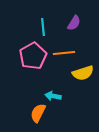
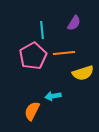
cyan line: moved 1 px left, 3 px down
cyan arrow: rotated 21 degrees counterclockwise
orange semicircle: moved 6 px left, 2 px up
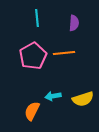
purple semicircle: rotated 28 degrees counterclockwise
cyan line: moved 5 px left, 12 px up
yellow semicircle: moved 26 px down
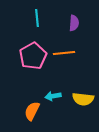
yellow semicircle: rotated 25 degrees clockwise
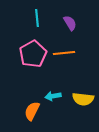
purple semicircle: moved 4 px left; rotated 35 degrees counterclockwise
pink pentagon: moved 2 px up
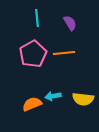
orange semicircle: moved 7 px up; rotated 42 degrees clockwise
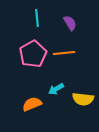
cyan arrow: moved 3 px right, 7 px up; rotated 21 degrees counterclockwise
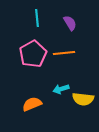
cyan arrow: moved 5 px right; rotated 14 degrees clockwise
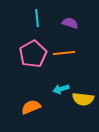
purple semicircle: rotated 42 degrees counterclockwise
orange semicircle: moved 1 px left, 3 px down
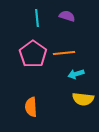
purple semicircle: moved 3 px left, 7 px up
pink pentagon: rotated 8 degrees counterclockwise
cyan arrow: moved 15 px right, 15 px up
orange semicircle: rotated 72 degrees counterclockwise
